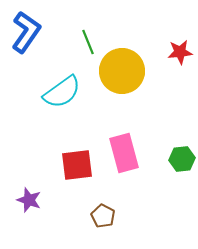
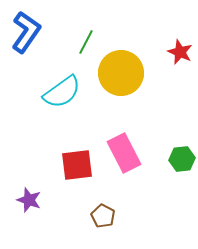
green line: moved 2 px left; rotated 50 degrees clockwise
red star: rotated 30 degrees clockwise
yellow circle: moved 1 px left, 2 px down
pink rectangle: rotated 12 degrees counterclockwise
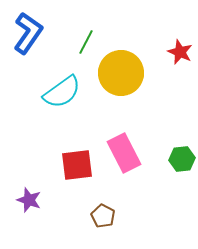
blue L-shape: moved 2 px right, 1 px down
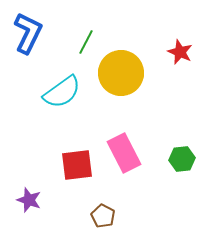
blue L-shape: rotated 9 degrees counterclockwise
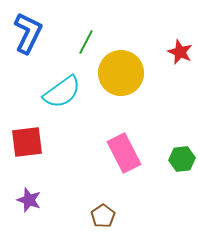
red square: moved 50 px left, 23 px up
brown pentagon: rotated 10 degrees clockwise
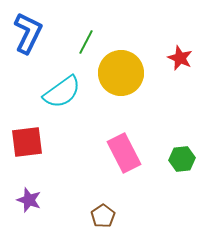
red star: moved 6 px down
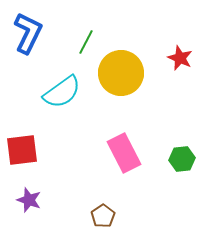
red square: moved 5 px left, 8 px down
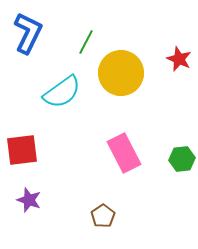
red star: moved 1 px left, 1 px down
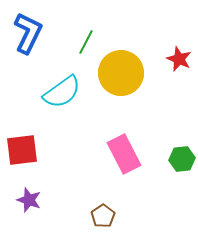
pink rectangle: moved 1 px down
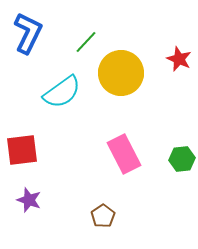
green line: rotated 15 degrees clockwise
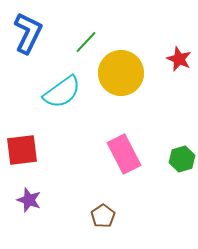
green hexagon: rotated 10 degrees counterclockwise
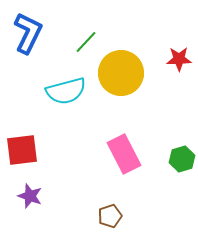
red star: rotated 25 degrees counterclockwise
cyan semicircle: moved 4 px right, 1 px up; rotated 21 degrees clockwise
purple star: moved 1 px right, 4 px up
brown pentagon: moved 7 px right; rotated 15 degrees clockwise
